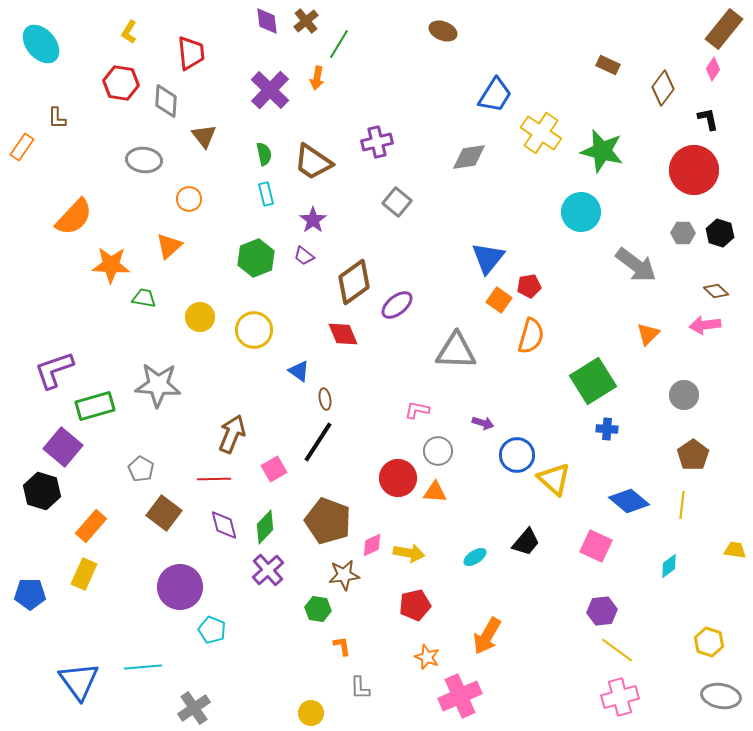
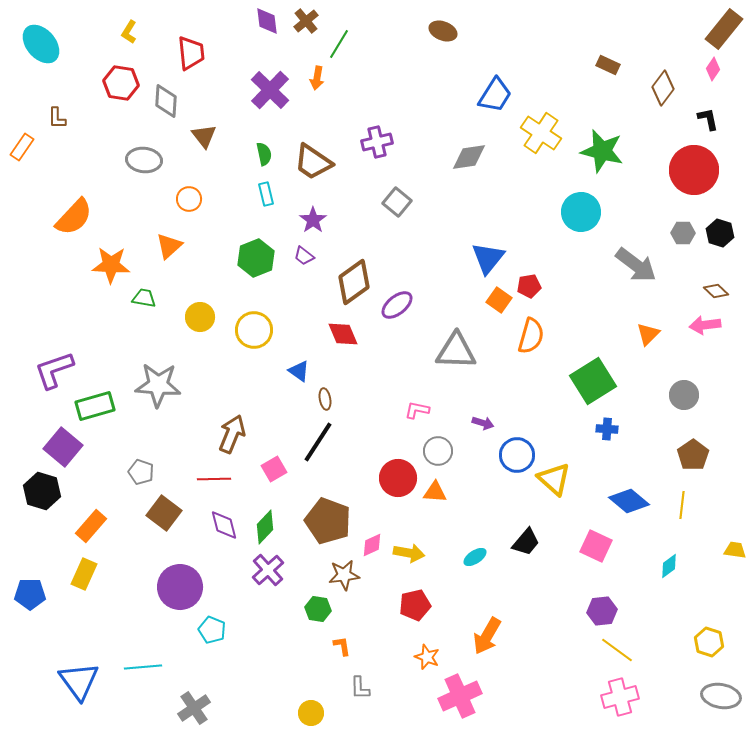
gray pentagon at (141, 469): moved 3 px down; rotated 10 degrees counterclockwise
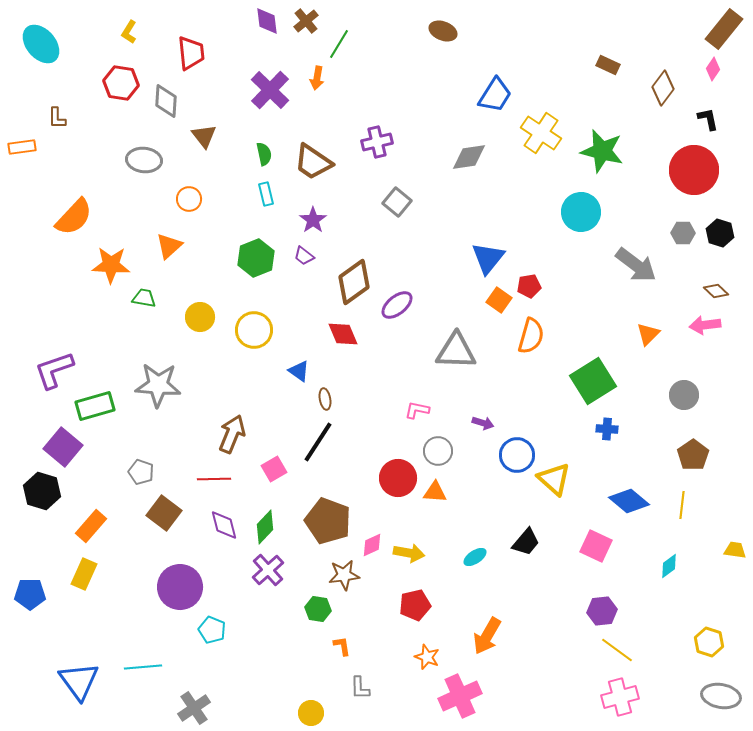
orange rectangle at (22, 147): rotated 48 degrees clockwise
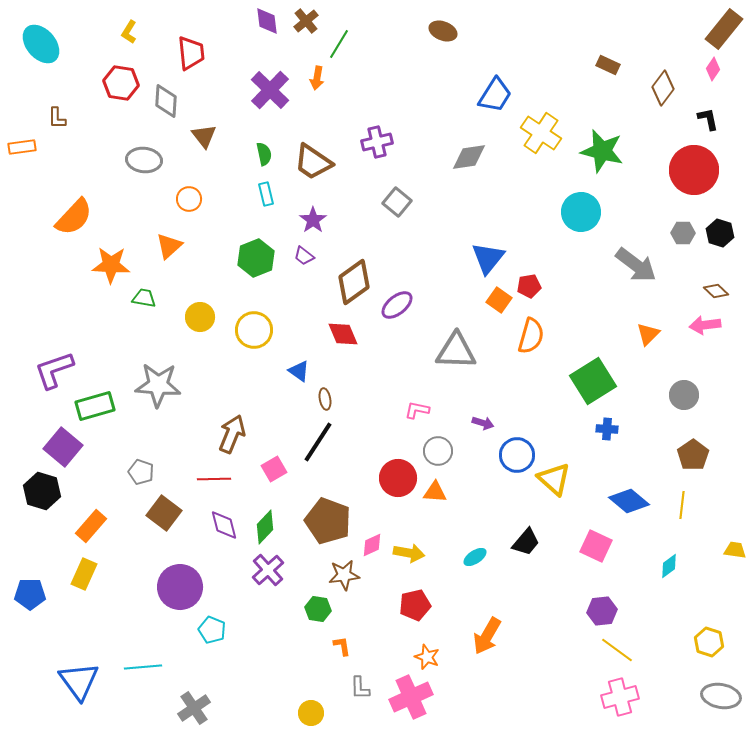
pink cross at (460, 696): moved 49 px left, 1 px down
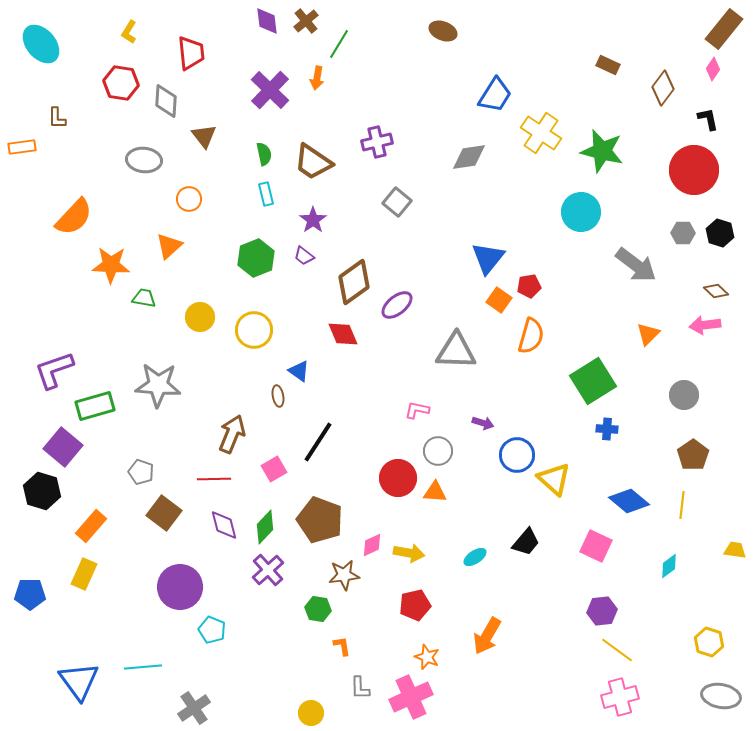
brown ellipse at (325, 399): moved 47 px left, 3 px up
brown pentagon at (328, 521): moved 8 px left, 1 px up
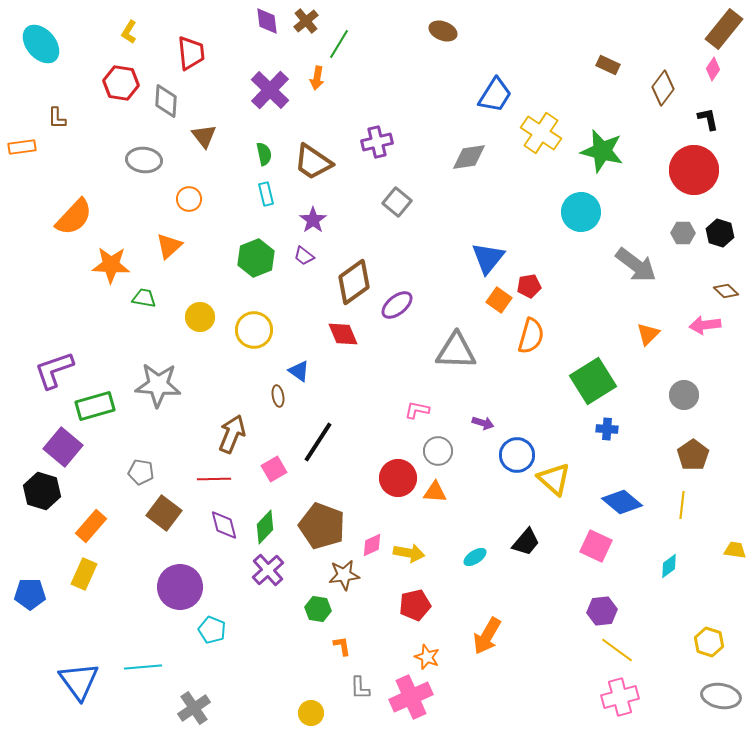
brown diamond at (716, 291): moved 10 px right
gray pentagon at (141, 472): rotated 10 degrees counterclockwise
blue diamond at (629, 501): moved 7 px left, 1 px down
brown pentagon at (320, 520): moved 2 px right, 6 px down
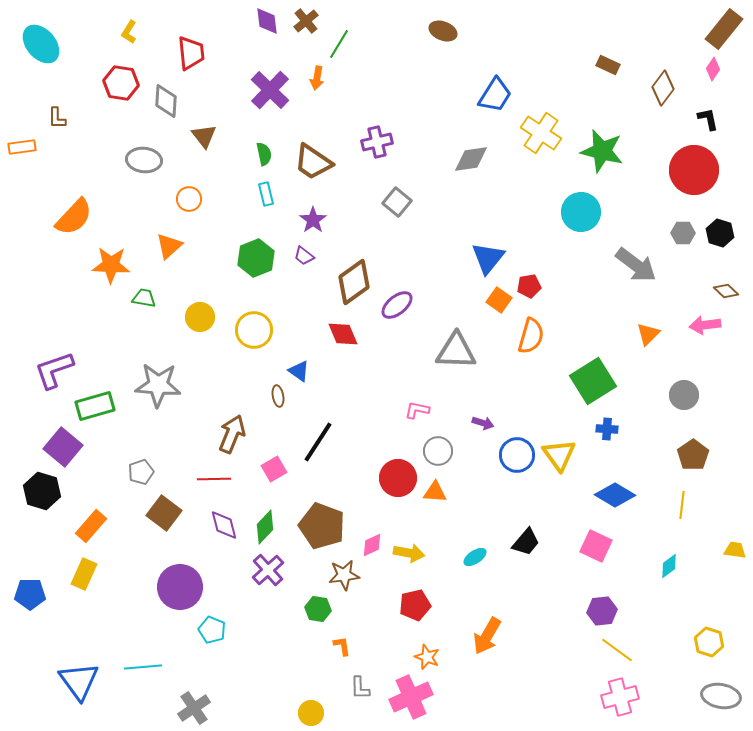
gray diamond at (469, 157): moved 2 px right, 2 px down
gray pentagon at (141, 472): rotated 30 degrees counterclockwise
yellow triangle at (554, 479): moved 5 px right, 24 px up; rotated 12 degrees clockwise
blue diamond at (622, 502): moved 7 px left, 7 px up; rotated 9 degrees counterclockwise
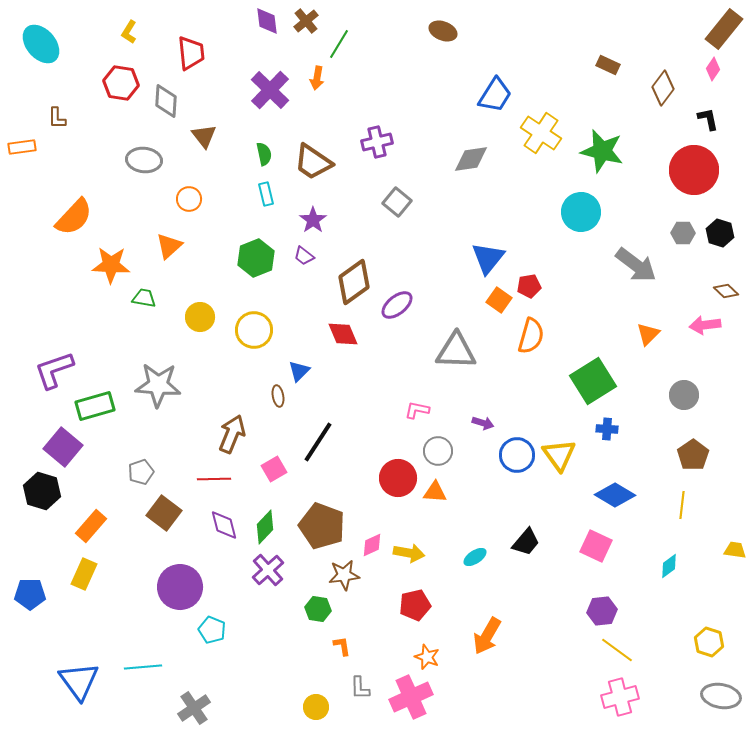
blue triangle at (299, 371): rotated 40 degrees clockwise
yellow circle at (311, 713): moved 5 px right, 6 px up
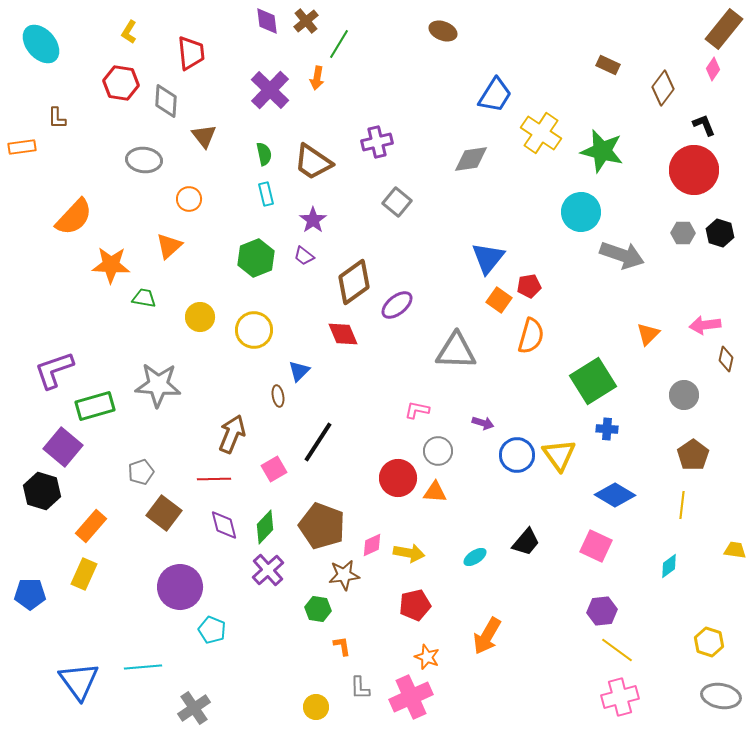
black L-shape at (708, 119): moved 4 px left, 6 px down; rotated 10 degrees counterclockwise
gray arrow at (636, 265): moved 14 px left, 10 px up; rotated 18 degrees counterclockwise
brown diamond at (726, 291): moved 68 px down; rotated 60 degrees clockwise
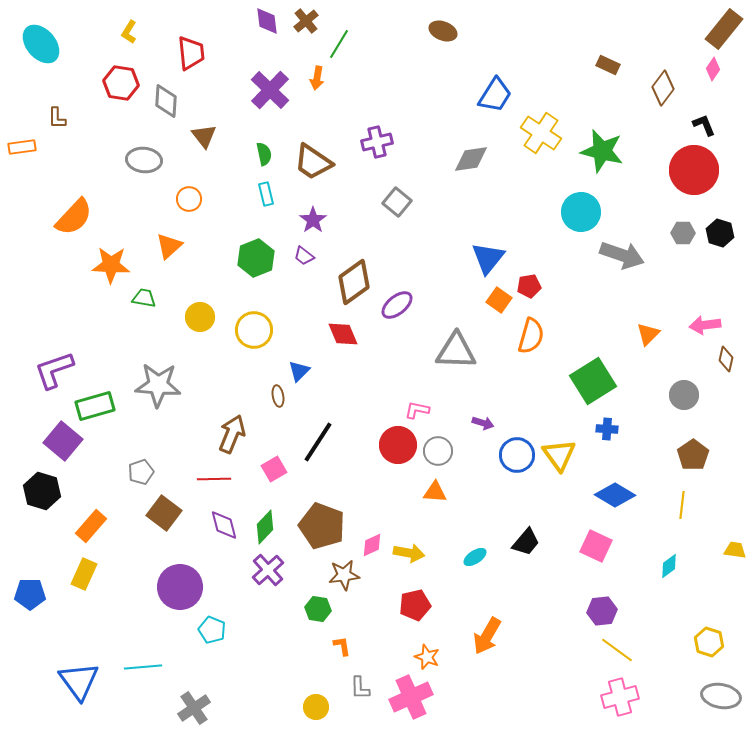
purple square at (63, 447): moved 6 px up
red circle at (398, 478): moved 33 px up
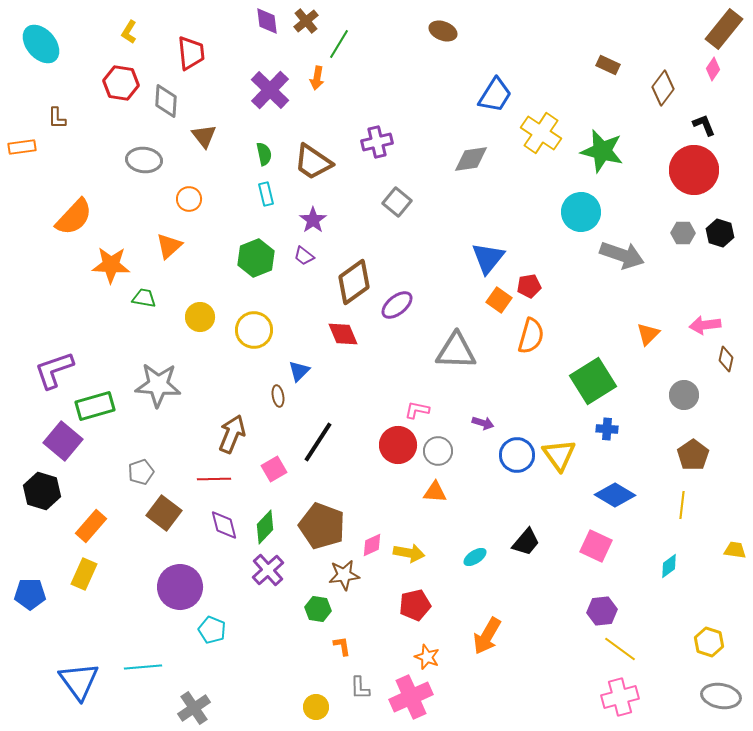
yellow line at (617, 650): moved 3 px right, 1 px up
